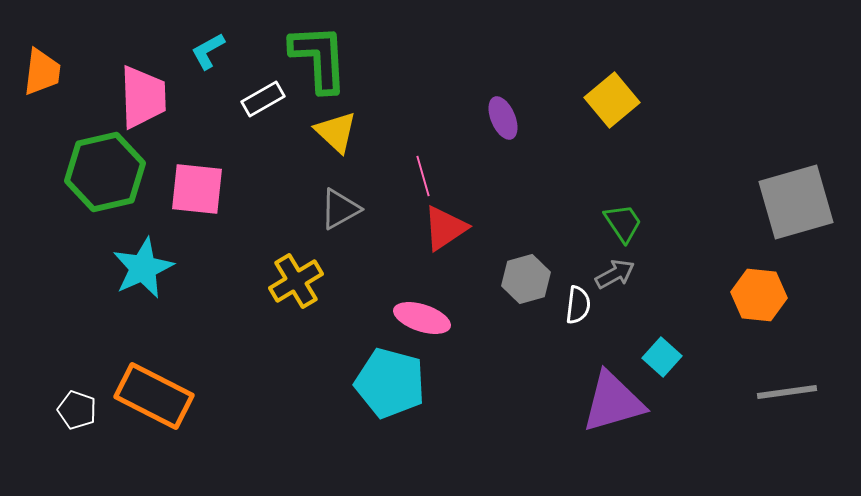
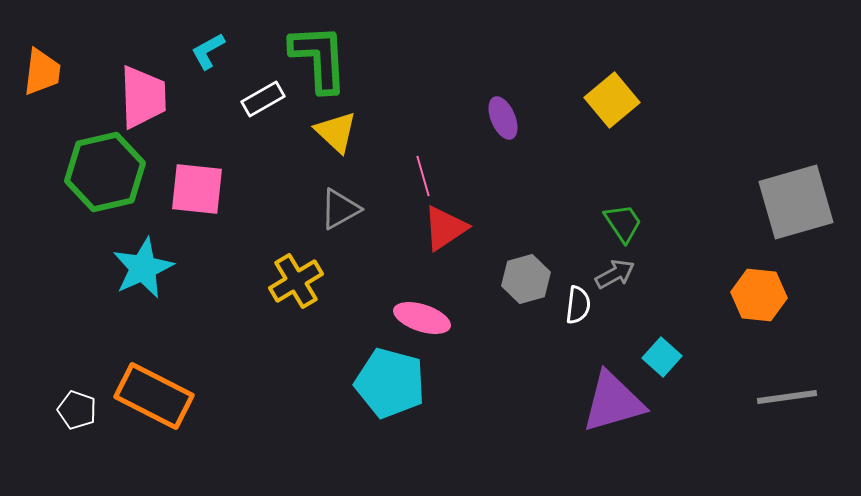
gray line: moved 5 px down
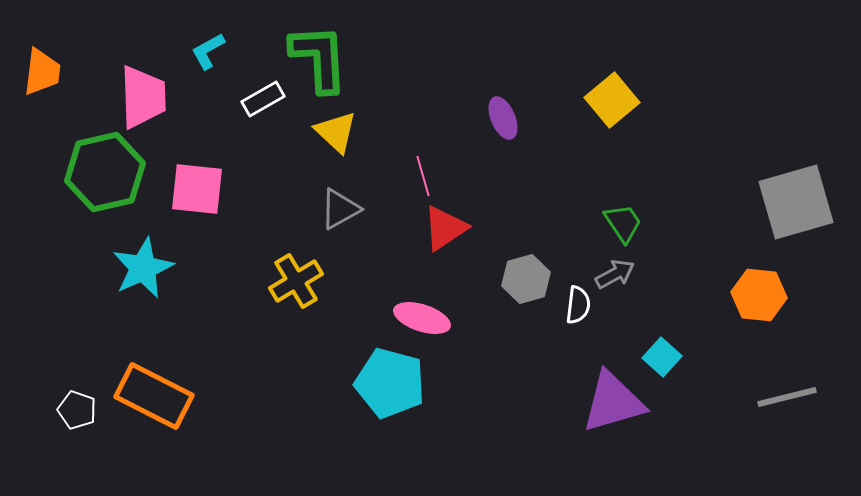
gray line: rotated 6 degrees counterclockwise
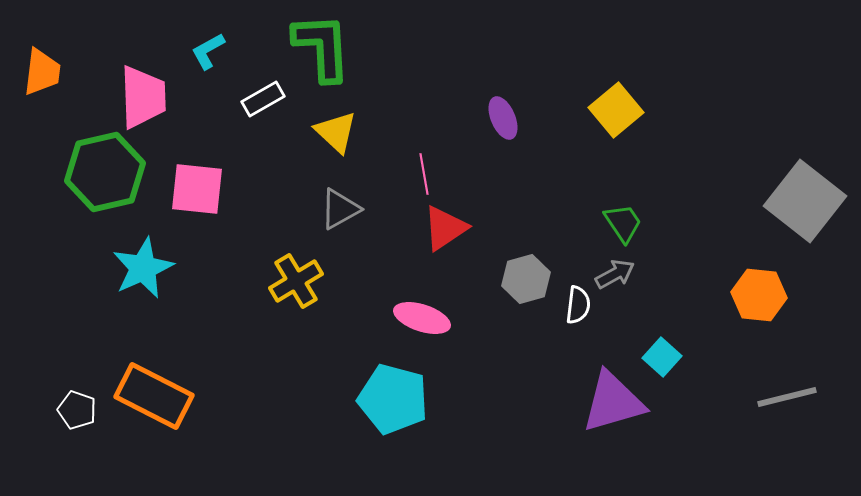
green L-shape: moved 3 px right, 11 px up
yellow square: moved 4 px right, 10 px down
pink line: moved 1 px right, 2 px up; rotated 6 degrees clockwise
gray square: moved 9 px right, 1 px up; rotated 36 degrees counterclockwise
cyan pentagon: moved 3 px right, 16 px down
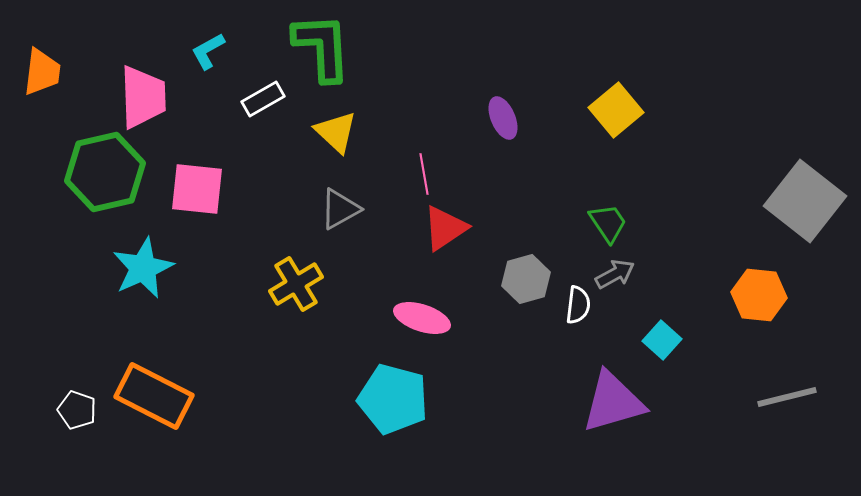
green trapezoid: moved 15 px left
yellow cross: moved 3 px down
cyan square: moved 17 px up
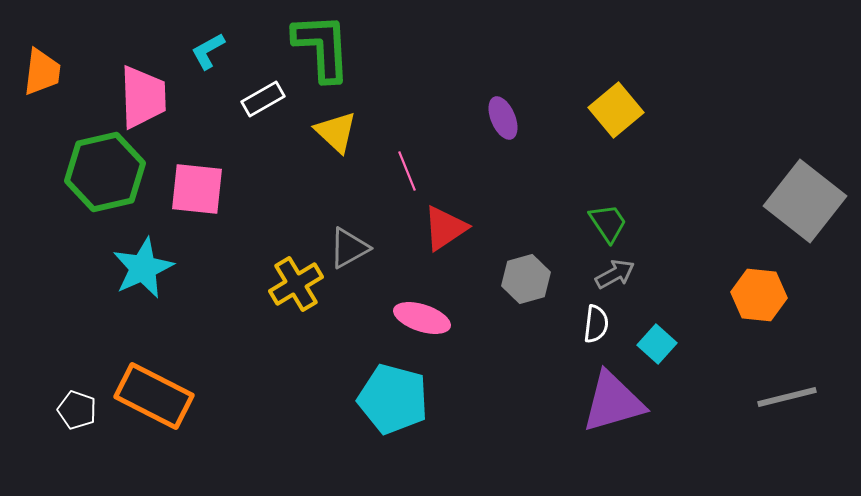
pink line: moved 17 px left, 3 px up; rotated 12 degrees counterclockwise
gray triangle: moved 9 px right, 39 px down
white semicircle: moved 18 px right, 19 px down
cyan square: moved 5 px left, 4 px down
